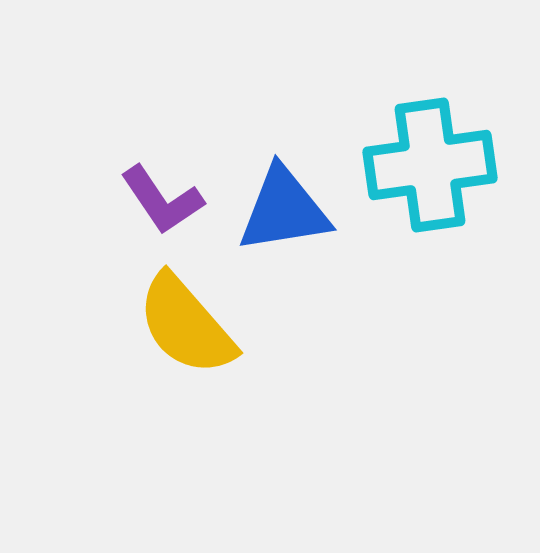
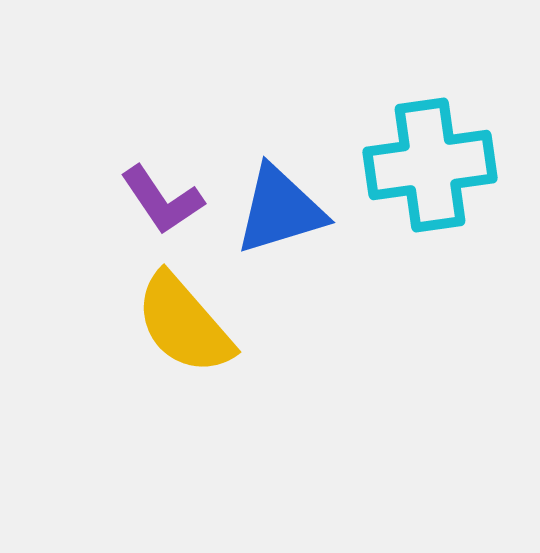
blue triangle: moved 4 px left; rotated 8 degrees counterclockwise
yellow semicircle: moved 2 px left, 1 px up
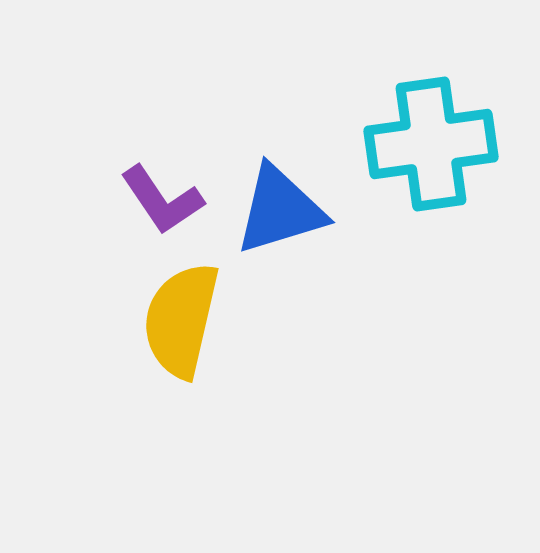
cyan cross: moved 1 px right, 21 px up
yellow semicircle: moved 3 px left, 4 px up; rotated 54 degrees clockwise
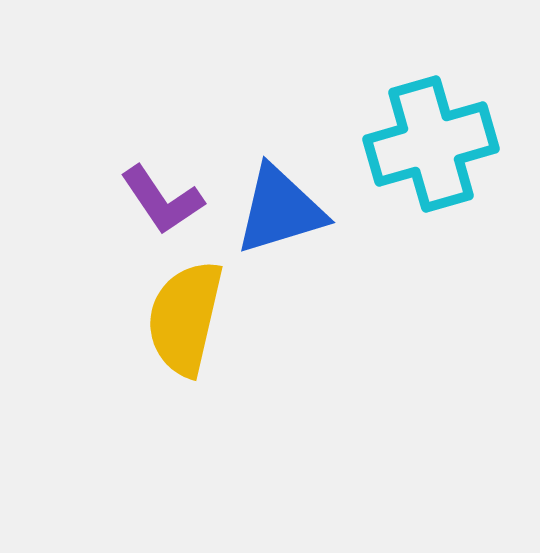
cyan cross: rotated 8 degrees counterclockwise
yellow semicircle: moved 4 px right, 2 px up
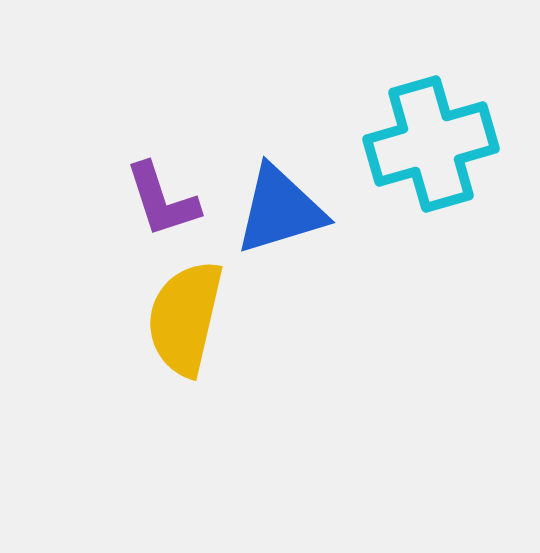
purple L-shape: rotated 16 degrees clockwise
